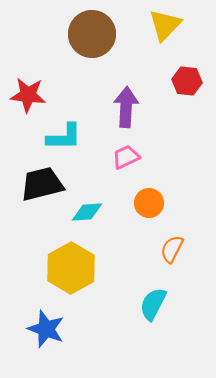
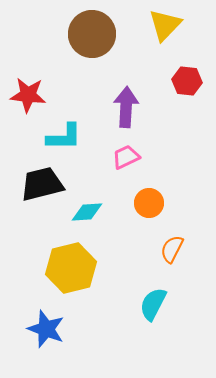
yellow hexagon: rotated 15 degrees clockwise
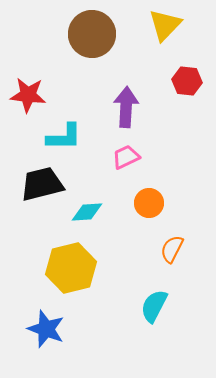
cyan semicircle: moved 1 px right, 2 px down
